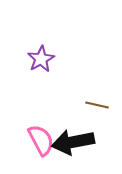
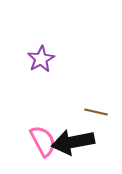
brown line: moved 1 px left, 7 px down
pink semicircle: moved 2 px right, 1 px down
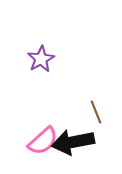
brown line: rotated 55 degrees clockwise
pink semicircle: rotated 76 degrees clockwise
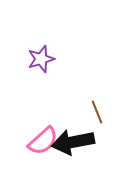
purple star: rotated 12 degrees clockwise
brown line: moved 1 px right
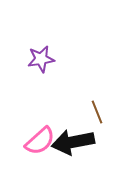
purple star: rotated 8 degrees clockwise
pink semicircle: moved 3 px left
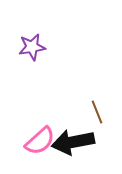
purple star: moved 9 px left, 12 px up
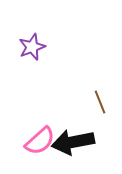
purple star: rotated 12 degrees counterclockwise
brown line: moved 3 px right, 10 px up
